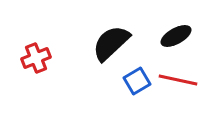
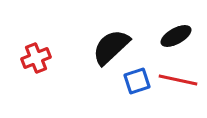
black semicircle: moved 4 px down
blue square: rotated 12 degrees clockwise
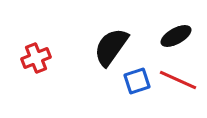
black semicircle: rotated 12 degrees counterclockwise
red line: rotated 12 degrees clockwise
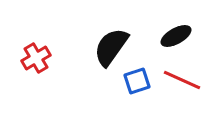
red cross: rotated 8 degrees counterclockwise
red line: moved 4 px right
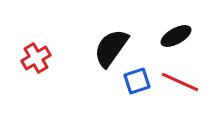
black semicircle: moved 1 px down
red line: moved 2 px left, 2 px down
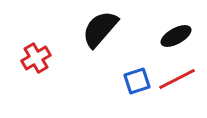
black semicircle: moved 11 px left, 19 px up; rotated 6 degrees clockwise
red line: moved 3 px left, 3 px up; rotated 51 degrees counterclockwise
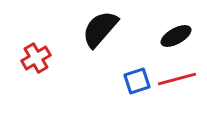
red line: rotated 12 degrees clockwise
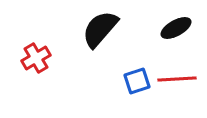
black ellipse: moved 8 px up
red line: rotated 12 degrees clockwise
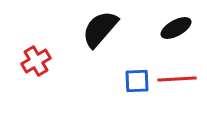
red cross: moved 3 px down
blue square: rotated 16 degrees clockwise
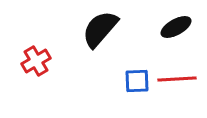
black ellipse: moved 1 px up
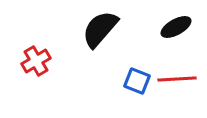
blue square: rotated 24 degrees clockwise
